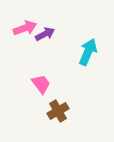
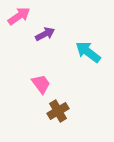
pink arrow: moved 6 px left, 12 px up; rotated 15 degrees counterclockwise
cyan arrow: rotated 76 degrees counterclockwise
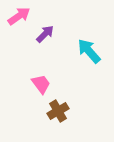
purple arrow: rotated 18 degrees counterclockwise
cyan arrow: moved 1 px right, 1 px up; rotated 12 degrees clockwise
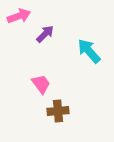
pink arrow: rotated 15 degrees clockwise
brown cross: rotated 25 degrees clockwise
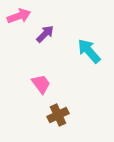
brown cross: moved 4 px down; rotated 20 degrees counterclockwise
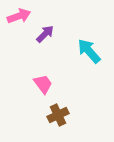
pink trapezoid: moved 2 px right
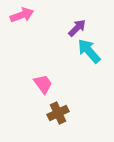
pink arrow: moved 3 px right, 1 px up
purple arrow: moved 32 px right, 6 px up
brown cross: moved 2 px up
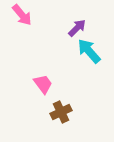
pink arrow: rotated 70 degrees clockwise
brown cross: moved 3 px right, 1 px up
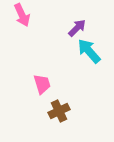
pink arrow: rotated 15 degrees clockwise
pink trapezoid: moved 1 px left; rotated 20 degrees clockwise
brown cross: moved 2 px left, 1 px up
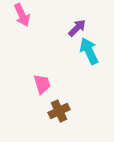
cyan arrow: rotated 16 degrees clockwise
